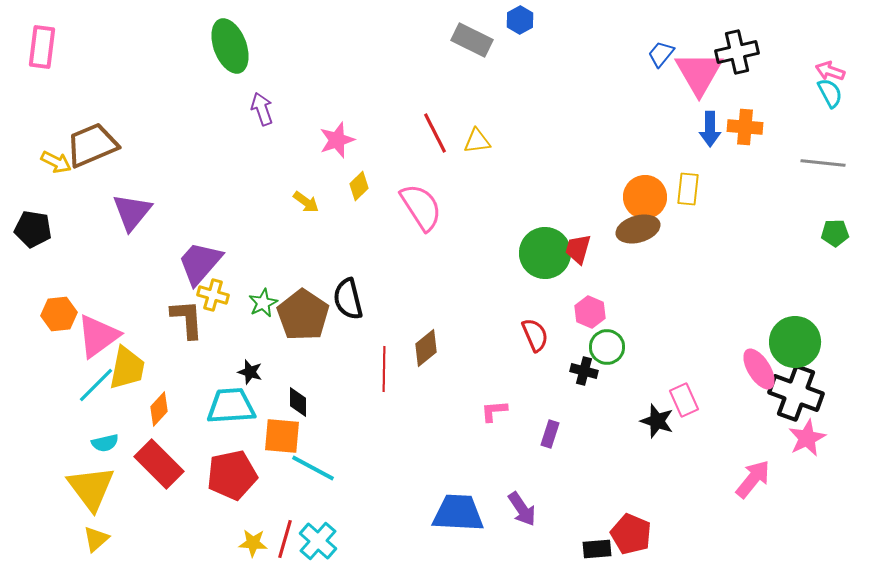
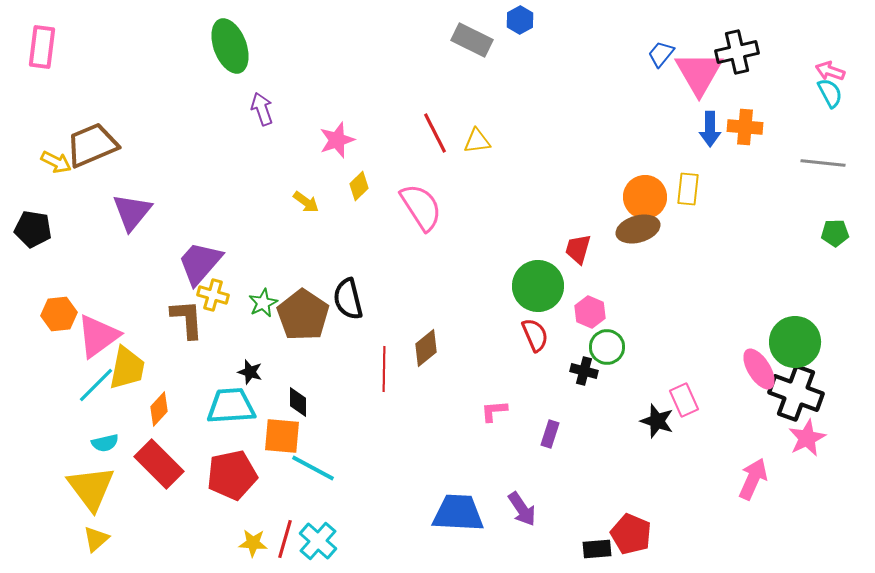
green circle at (545, 253): moved 7 px left, 33 px down
pink arrow at (753, 479): rotated 15 degrees counterclockwise
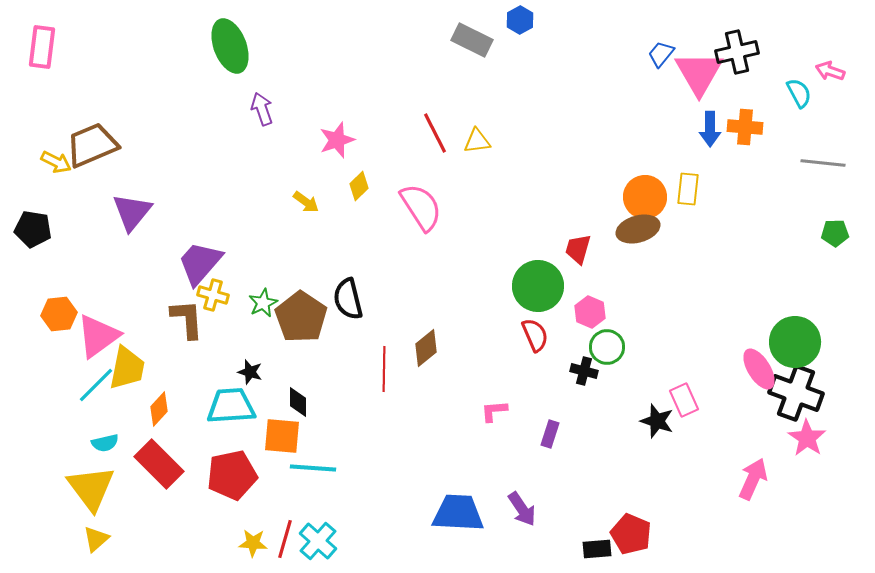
cyan semicircle at (830, 93): moved 31 px left
brown pentagon at (303, 315): moved 2 px left, 2 px down
pink star at (807, 438): rotated 12 degrees counterclockwise
cyan line at (313, 468): rotated 24 degrees counterclockwise
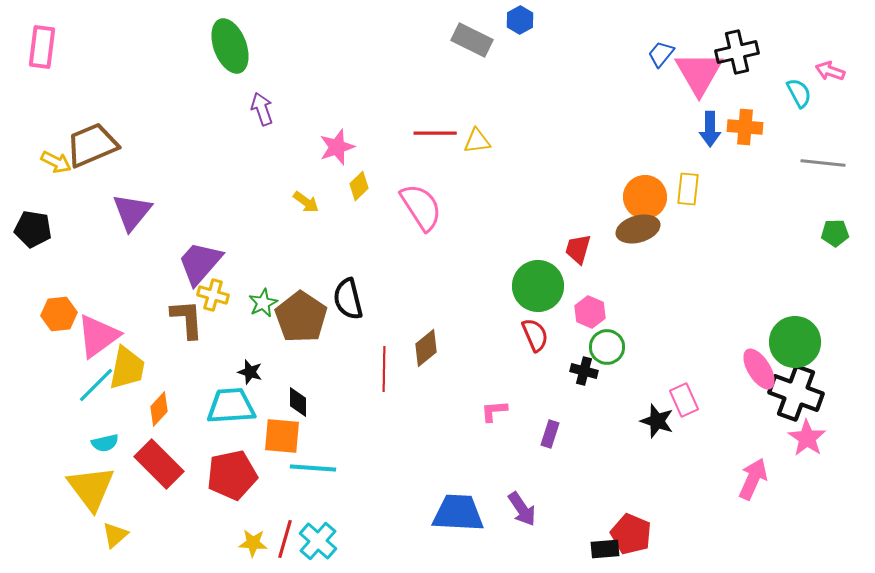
red line at (435, 133): rotated 63 degrees counterclockwise
pink star at (337, 140): moved 7 px down
yellow triangle at (96, 539): moved 19 px right, 4 px up
black rectangle at (597, 549): moved 8 px right
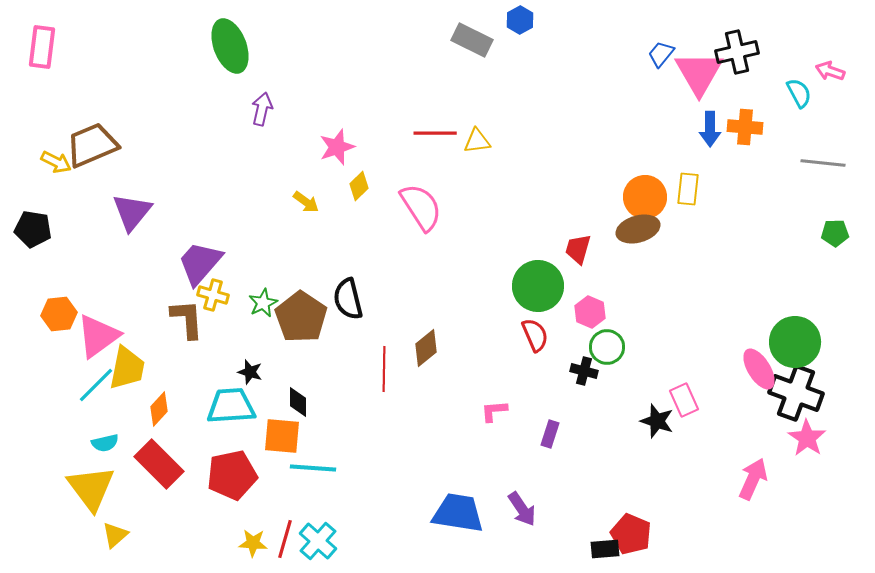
purple arrow at (262, 109): rotated 32 degrees clockwise
blue trapezoid at (458, 513): rotated 6 degrees clockwise
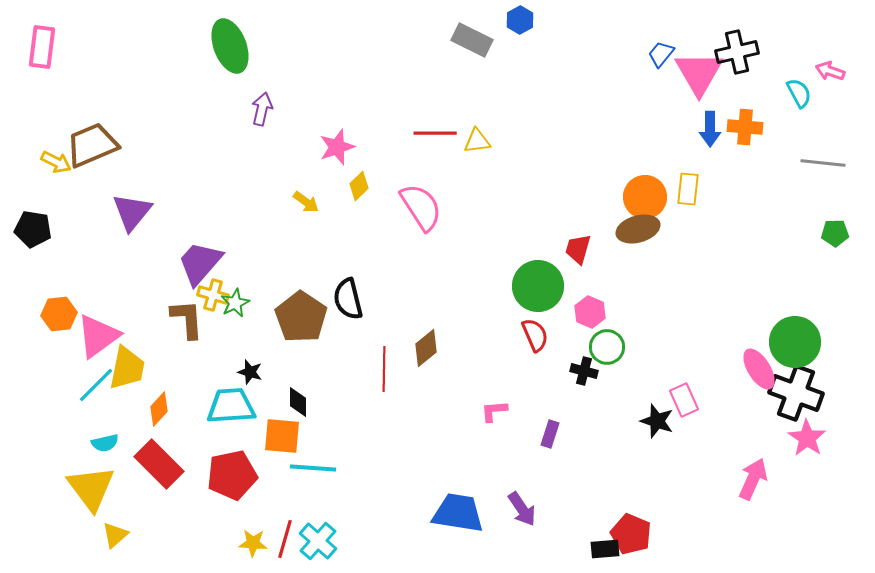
green star at (263, 303): moved 28 px left
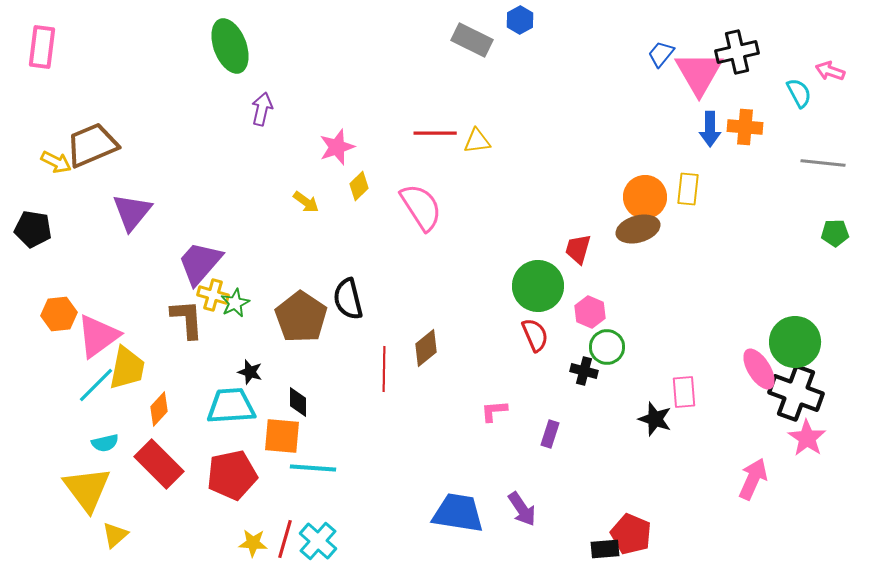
pink rectangle at (684, 400): moved 8 px up; rotated 20 degrees clockwise
black star at (657, 421): moved 2 px left, 2 px up
yellow triangle at (91, 488): moved 4 px left, 1 px down
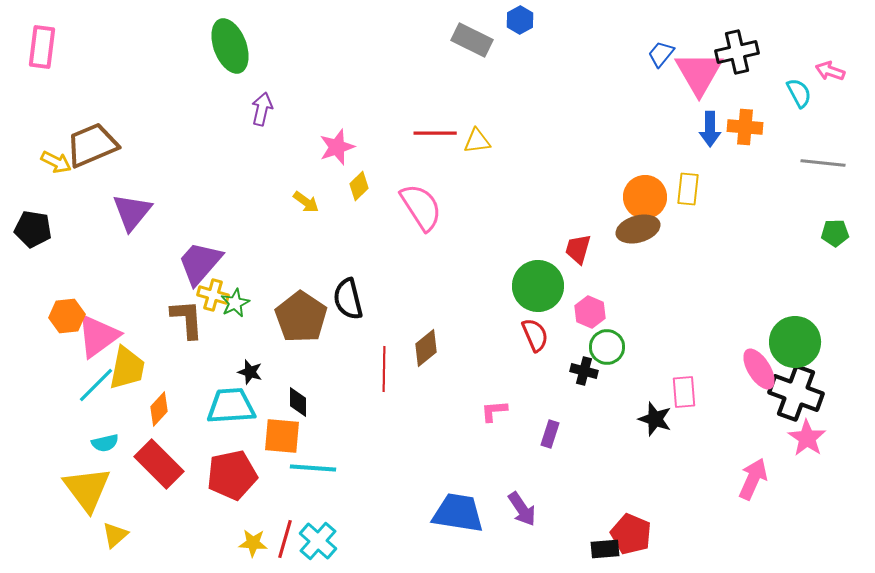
orange hexagon at (59, 314): moved 8 px right, 2 px down
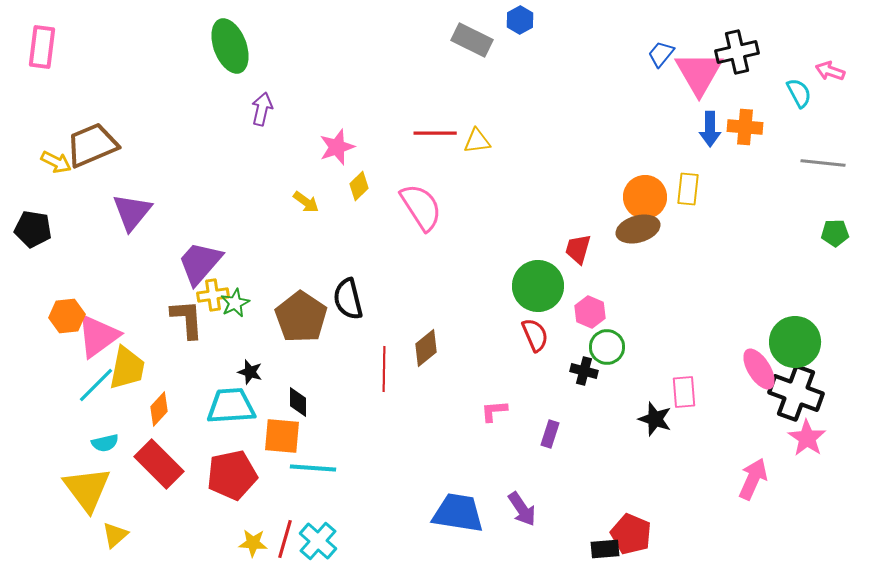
yellow cross at (213, 295): rotated 24 degrees counterclockwise
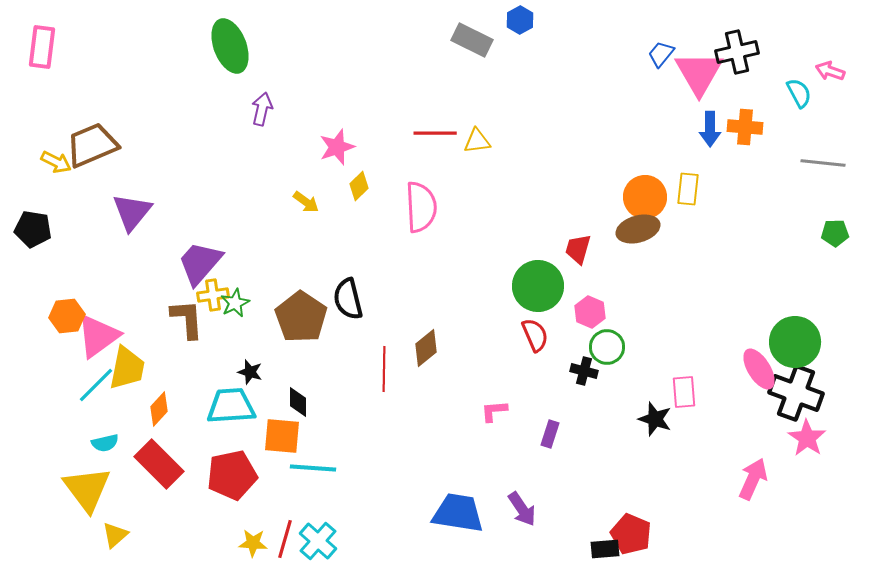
pink semicircle at (421, 207): rotated 30 degrees clockwise
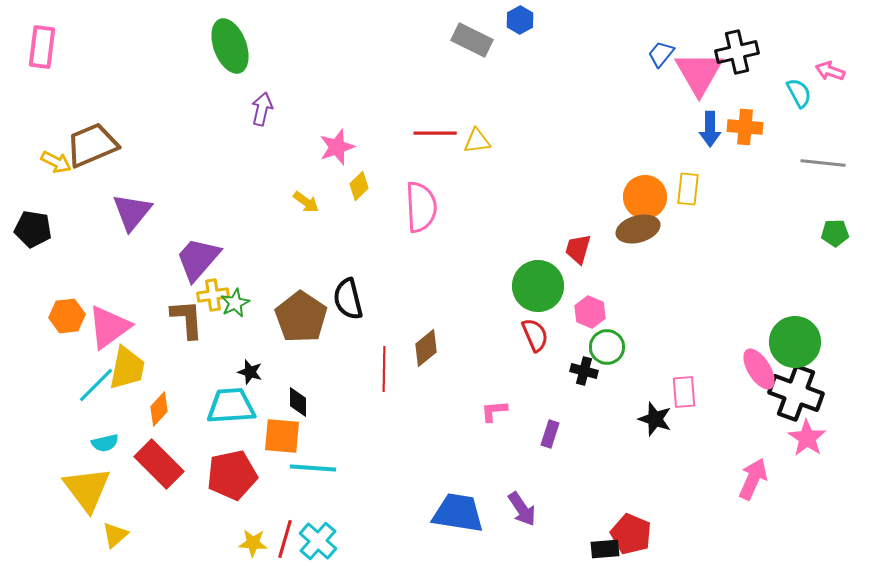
purple trapezoid at (200, 263): moved 2 px left, 4 px up
pink triangle at (98, 336): moved 11 px right, 9 px up
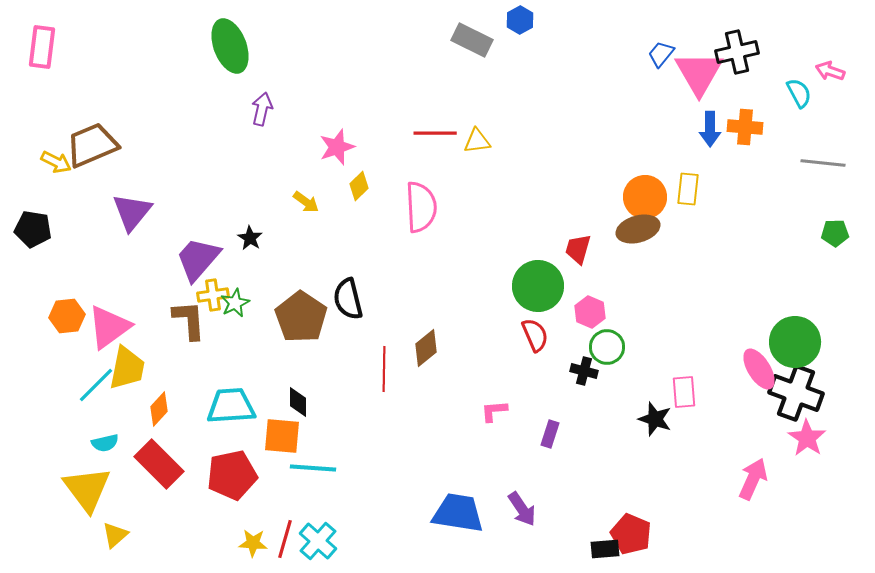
brown L-shape at (187, 319): moved 2 px right, 1 px down
black star at (250, 372): moved 134 px up; rotated 15 degrees clockwise
